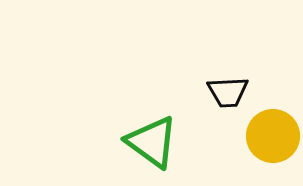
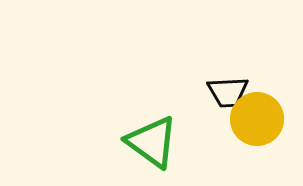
yellow circle: moved 16 px left, 17 px up
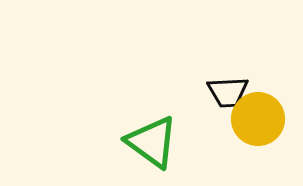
yellow circle: moved 1 px right
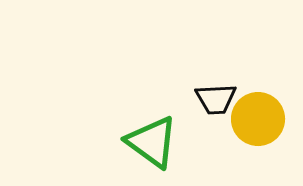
black trapezoid: moved 12 px left, 7 px down
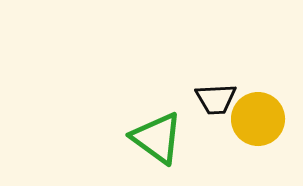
green triangle: moved 5 px right, 4 px up
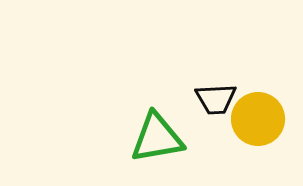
green triangle: rotated 46 degrees counterclockwise
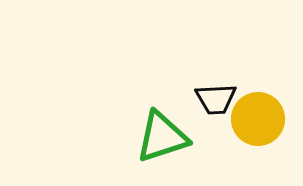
green triangle: moved 5 px right, 1 px up; rotated 8 degrees counterclockwise
